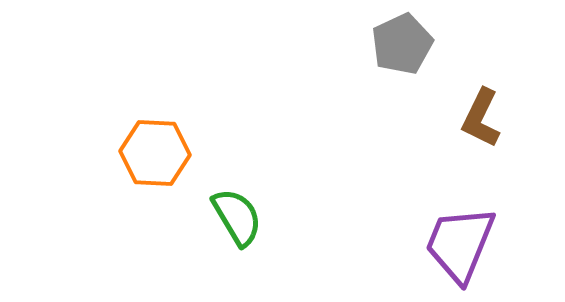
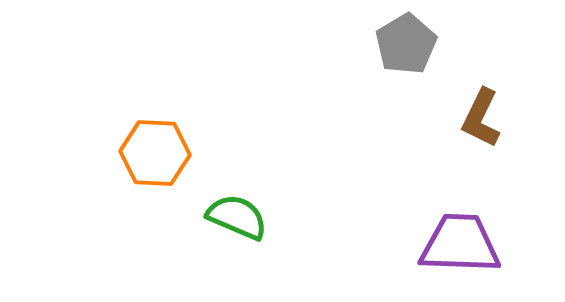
gray pentagon: moved 4 px right; rotated 6 degrees counterclockwise
green semicircle: rotated 36 degrees counterclockwise
purple trapezoid: rotated 70 degrees clockwise
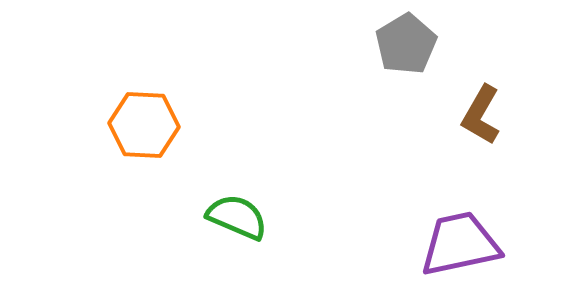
brown L-shape: moved 3 px up; rotated 4 degrees clockwise
orange hexagon: moved 11 px left, 28 px up
purple trapezoid: rotated 14 degrees counterclockwise
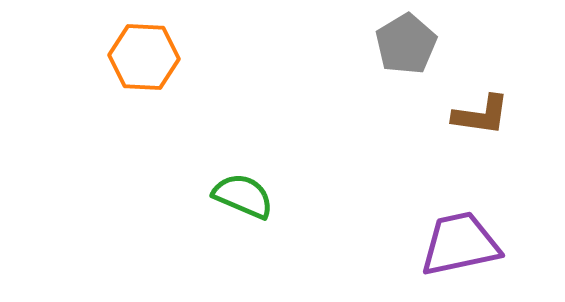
brown L-shape: rotated 112 degrees counterclockwise
orange hexagon: moved 68 px up
green semicircle: moved 6 px right, 21 px up
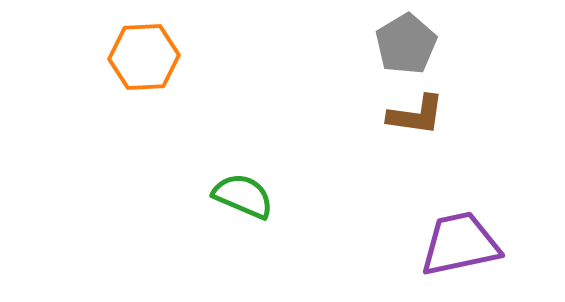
orange hexagon: rotated 6 degrees counterclockwise
brown L-shape: moved 65 px left
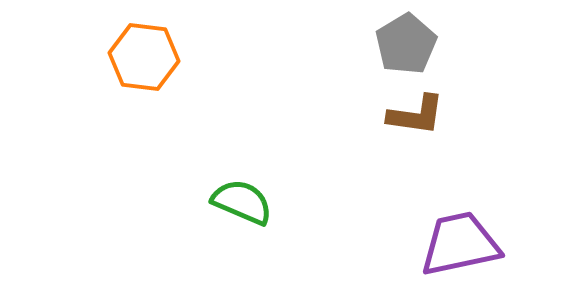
orange hexagon: rotated 10 degrees clockwise
green semicircle: moved 1 px left, 6 px down
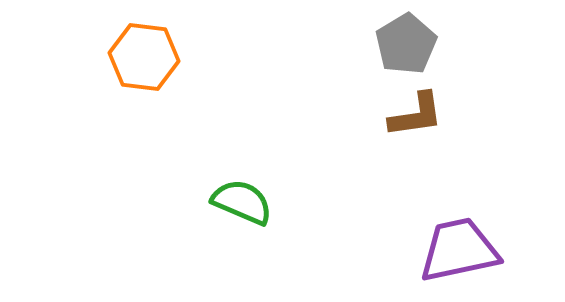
brown L-shape: rotated 16 degrees counterclockwise
purple trapezoid: moved 1 px left, 6 px down
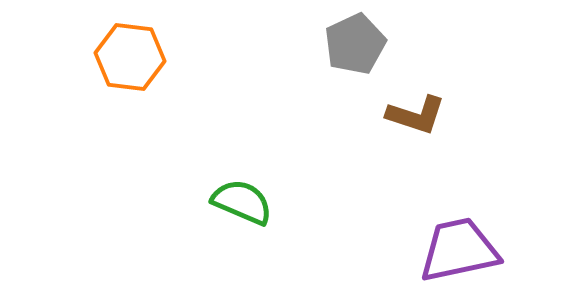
gray pentagon: moved 51 px left; rotated 6 degrees clockwise
orange hexagon: moved 14 px left
brown L-shape: rotated 26 degrees clockwise
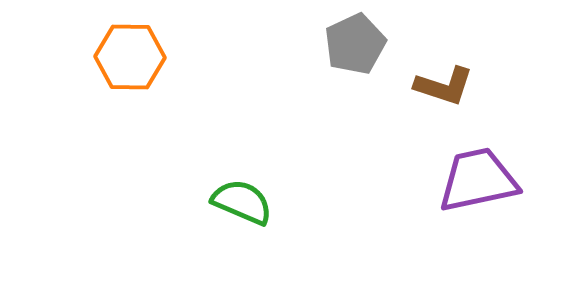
orange hexagon: rotated 6 degrees counterclockwise
brown L-shape: moved 28 px right, 29 px up
purple trapezoid: moved 19 px right, 70 px up
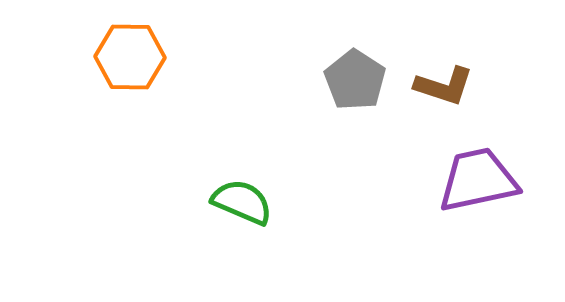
gray pentagon: moved 36 px down; rotated 14 degrees counterclockwise
